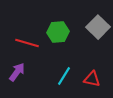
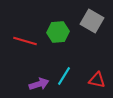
gray square: moved 6 px left, 6 px up; rotated 15 degrees counterclockwise
red line: moved 2 px left, 2 px up
purple arrow: moved 22 px right, 12 px down; rotated 36 degrees clockwise
red triangle: moved 5 px right, 1 px down
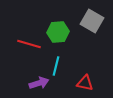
red line: moved 4 px right, 3 px down
cyan line: moved 8 px left, 10 px up; rotated 18 degrees counterclockwise
red triangle: moved 12 px left, 3 px down
purple arrow: moved 1 px up
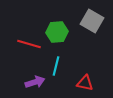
green hexagon: moved 1 px left
purple arrow: moved 4 px left, 1 px up
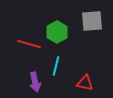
gray square: rotated 35 degrees counterclockwise
green hexagon: rotated 25 degrees counterclockwise
purple arrow: rotated 96 degrees clockwise
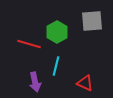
red triangle: rotated 12 degrees clockwise
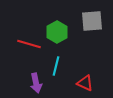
purple arrow: moved 1 px right, 1 px down
